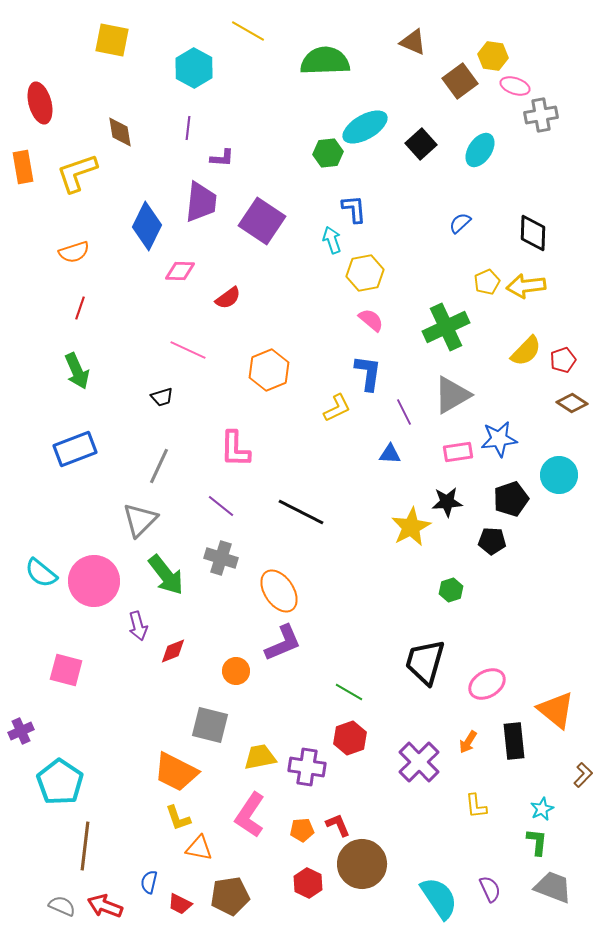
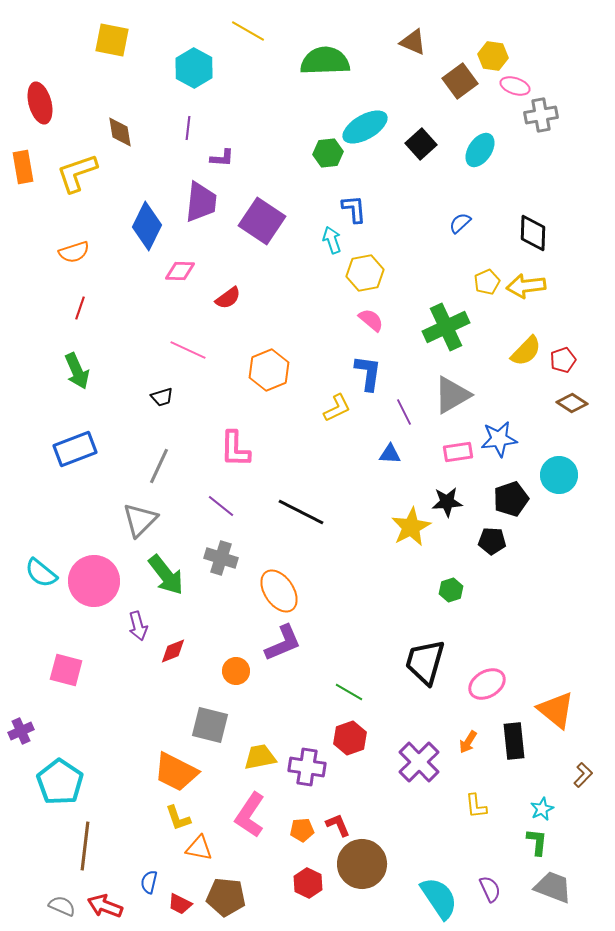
brown pentagon at (230, 896): moved 4 px left, 1 px down; rotated 15 degrees clockwise
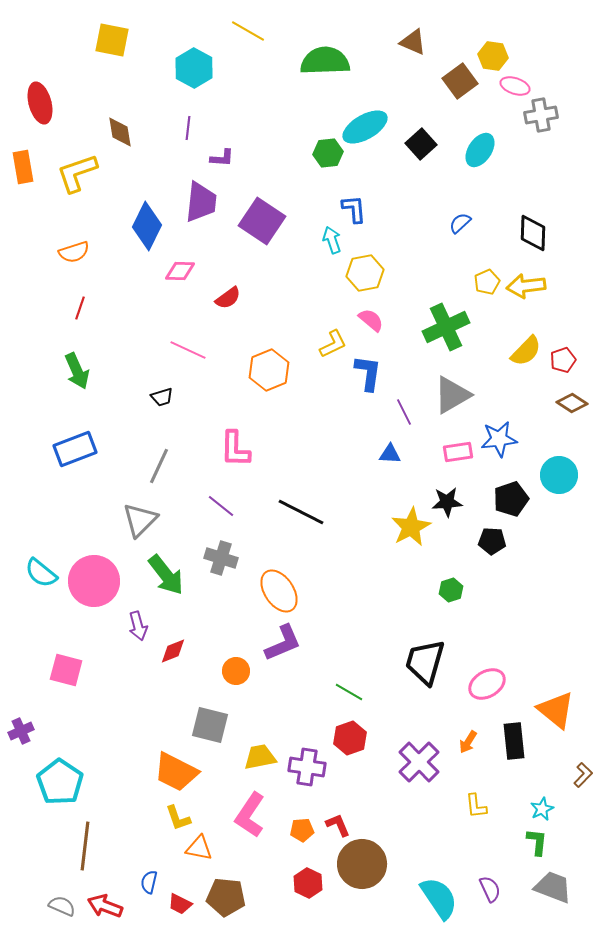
yellow L-shape at (337, 408): moved 4 px left, 64 px up
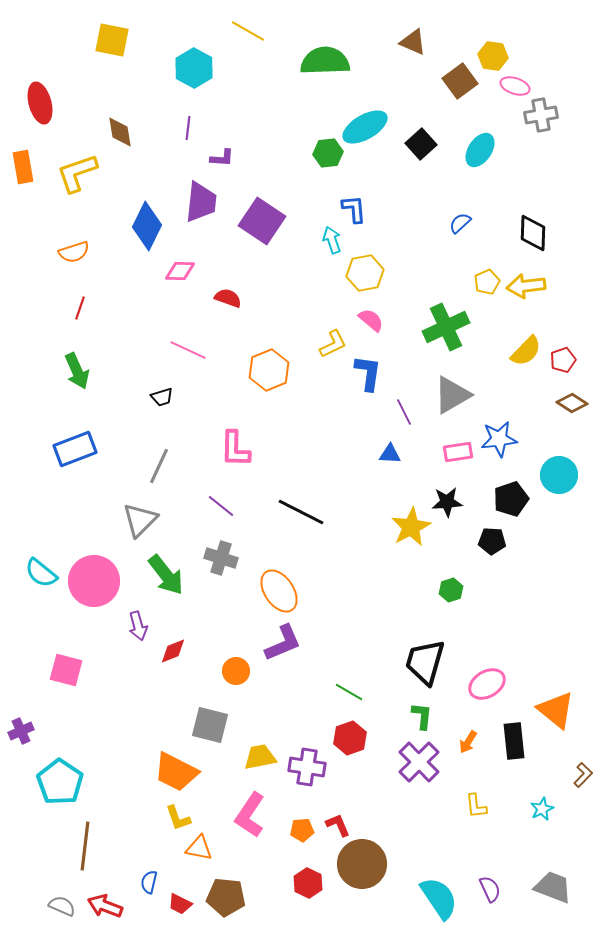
red semicircle at (228, 298): rotated 124 degrees counterclockwise
green L-shape at (537, 842): moved 115 px left, 126 px up
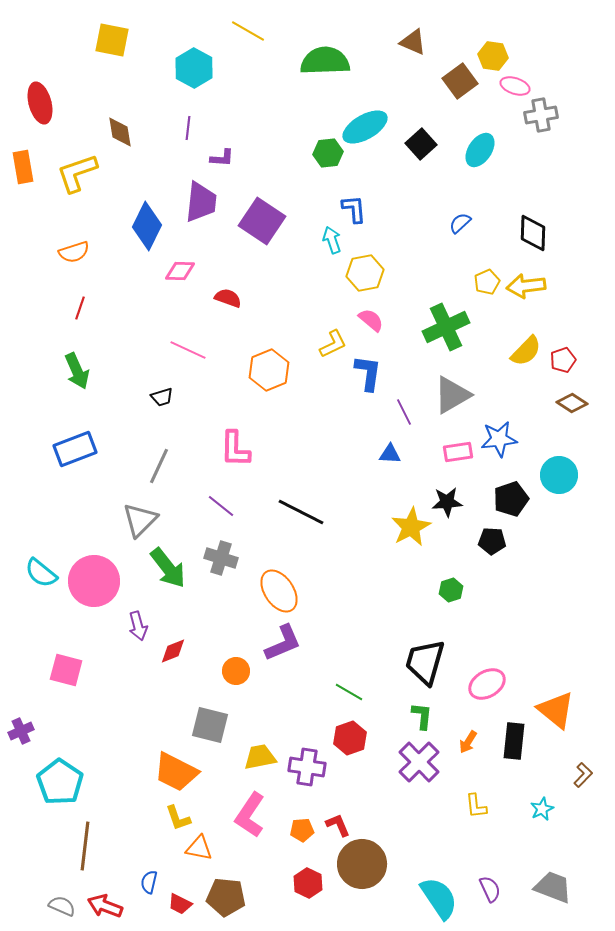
green arrow at (166, 575): moved 2 px right, 7 px up
black rectangle at (514, 741): rotated 12 degrees clockwise
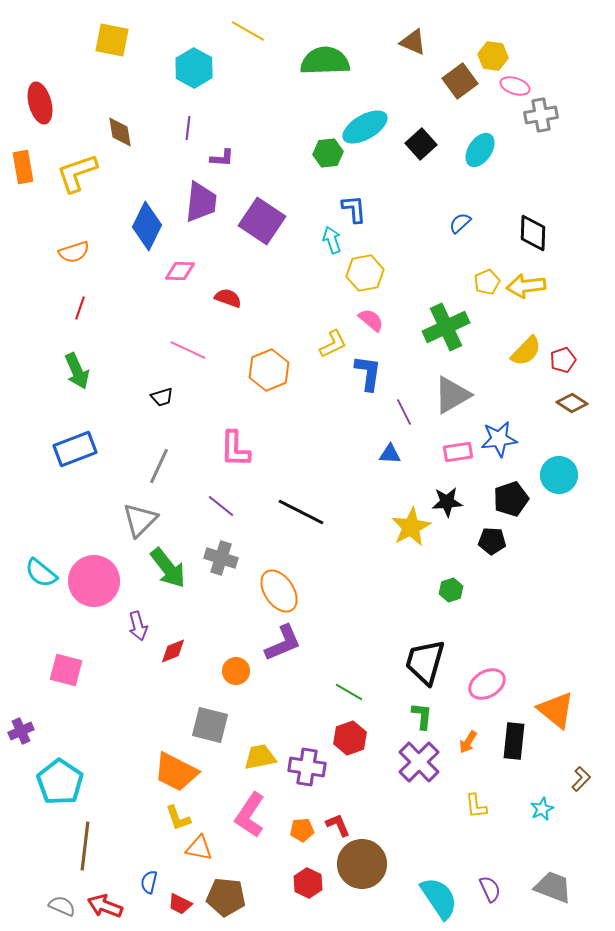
brown L-shape at (583, 775): moved 2 px left, 4 px down
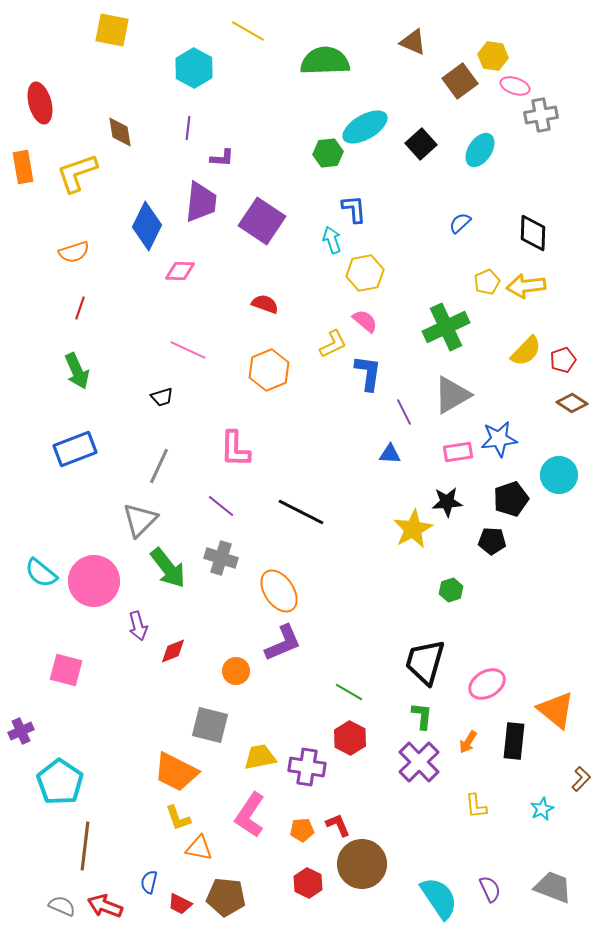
yellow square at (112, 40): moved 10 px up
red semicircle at (228, 298): moved 37 px right, 6 px down
pink semicircle at (371, 320): moved 6 px left, 1 px down
yellow star at (411, 527): moved 2 px right, 2 px down
red hexagon at (350, 738): rotated 12 degrees counterclockwise
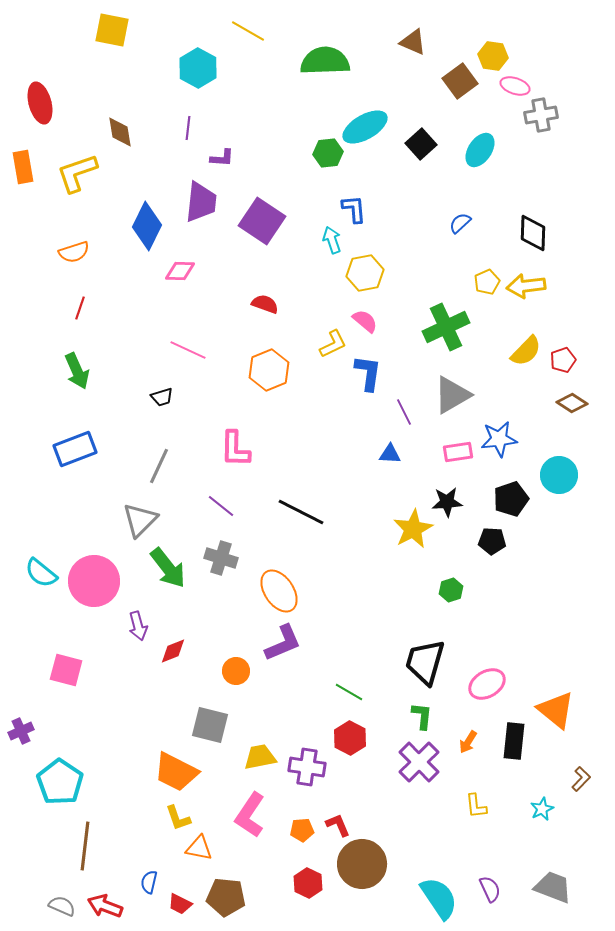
cyan hexagon at (194, 68): moved 4 px right
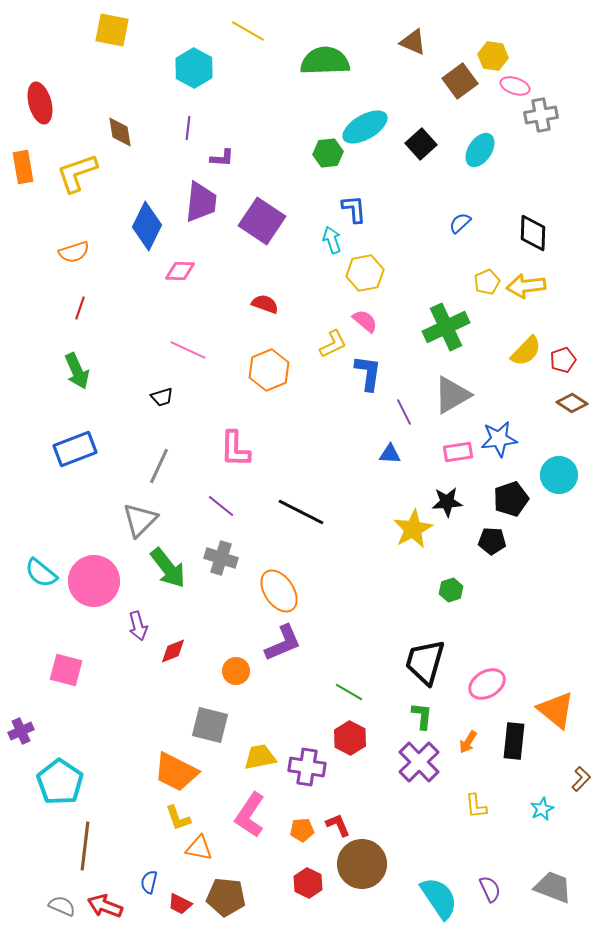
cyan hexagon at (198, 68): moved 4 px left
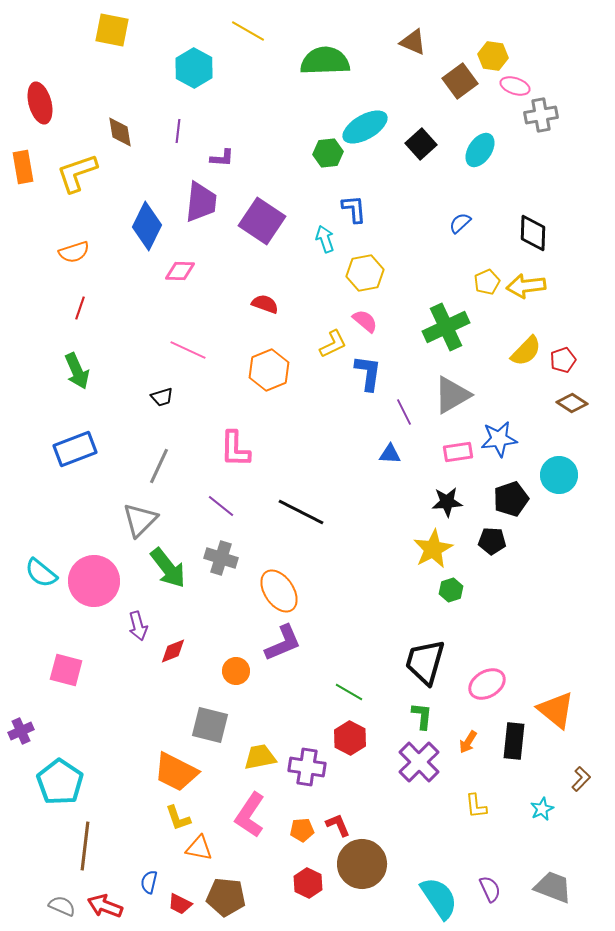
purple line at (188, 128): moved 10 px left, 3 px down
cyan arrow at (332, 240): moved 7 px left, 1 px up
yellow star at (413, 529): moved 20 px right, 20 px down
